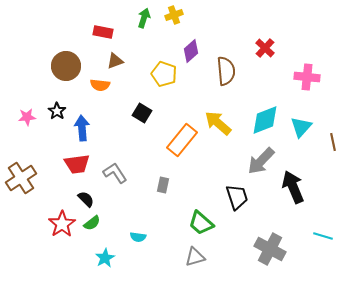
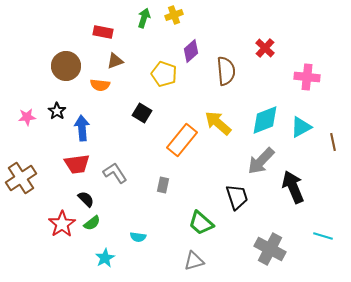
cyan triangle: rotated 20 degrees clockwise
gray triangle: moved 1 px left, 4 px down
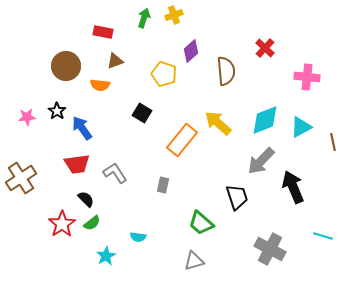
blue arrow: rotated 30 degrees counterclockwise
cyan star: moved 1 px right, 2 px up
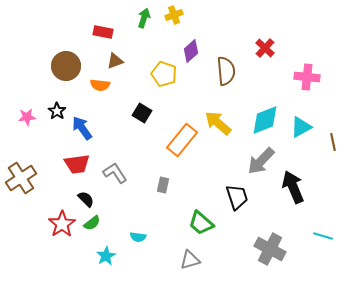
gray triangle: moved 4 px left, 1 px up
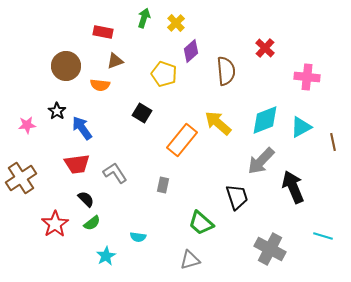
yellow cross: moved 2 px right, 8 px down; rotated 24 degrees counterclockwise
pink star: moved 8 px down
red star: moved 7 px left
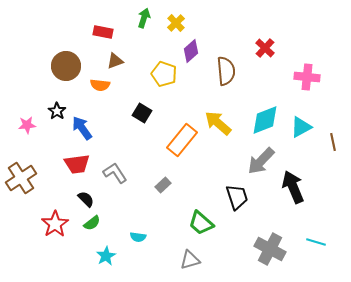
gray rectangle: rotated 35 degrees clockwise
cyan line: moved 7 px left, 6 px down
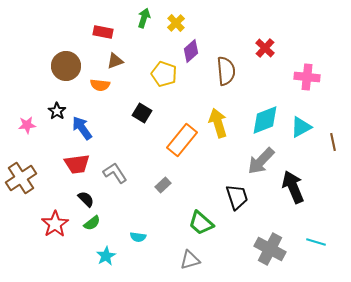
yellow arrow: rotated 32 degrees clockwise
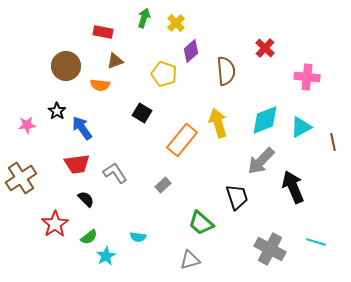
green semicircle: moved 3 px left, 14 px down
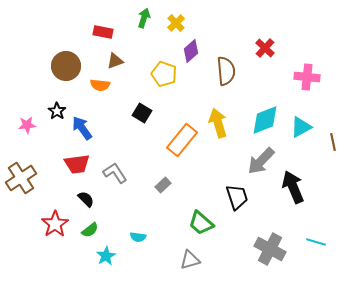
green semicircle: moved 1 px right, 7 px up
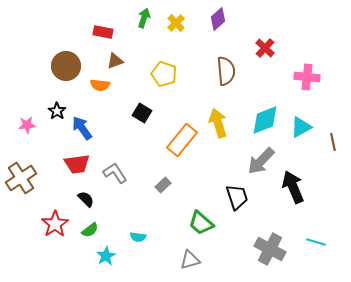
purple diamond: moved 27 px right, 32 px up
